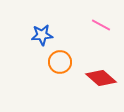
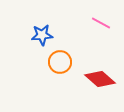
pink line: moved 2 px up
red diamond: moved 1 px left, 1 px down
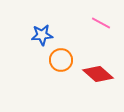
orange circle: moved 1 px right, 2 px up
red diamond: moved 2 px left, 5 px up
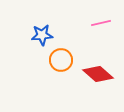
pink line: rotated 42 degrees counterclockwise
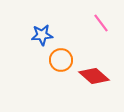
pink line: rotated 66 degrees clockwise
red diamond: moved 4 px left, 2 px down
